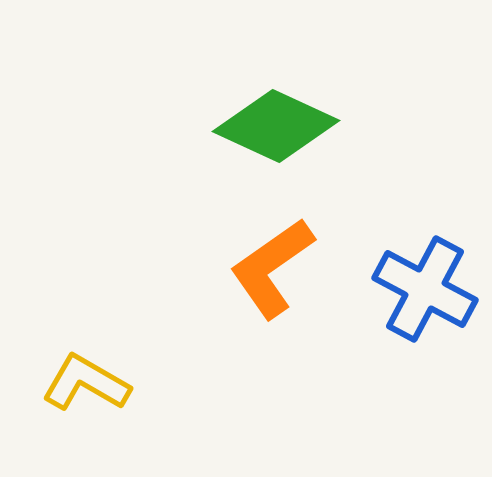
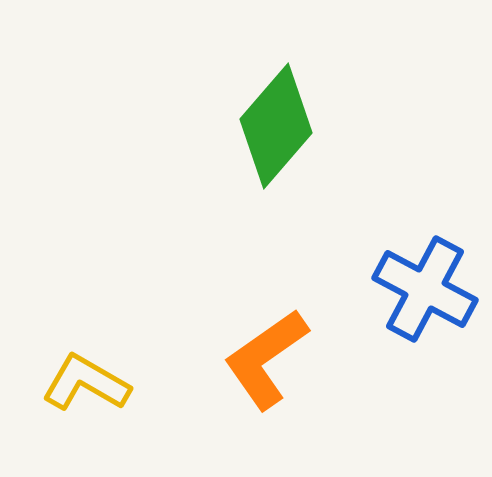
green diamond: rotated 74 degrees counterclockwise
orange L-shape: moved 6 px left, 91 px down
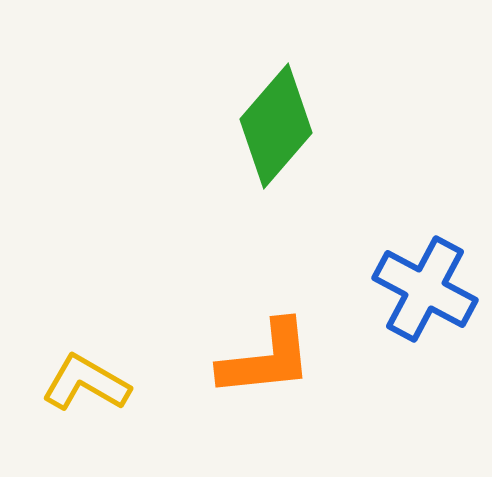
orange L-shape: rotated 151 degrees counterclockwise
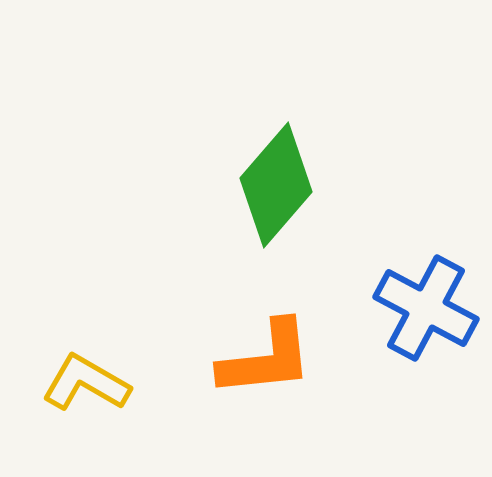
green diamond: moved 59 px down
blue cross: moved 1 px right, 19 px down
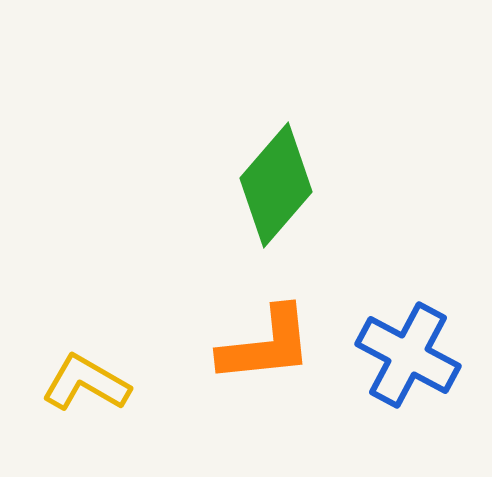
blue cross: moved 18 px left, 47 px down
orange L-shape: moved 14 px up
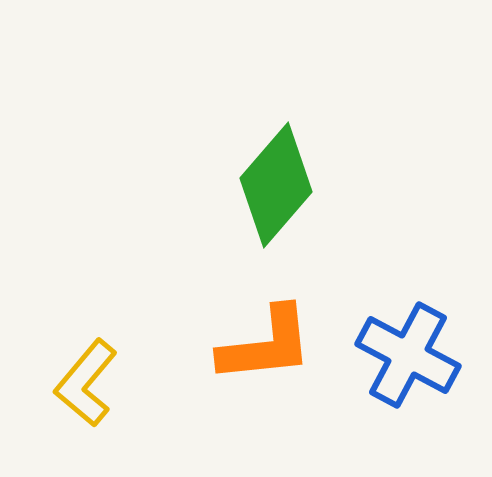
yellow L-shape: rotated 80 degrees counterclockwise
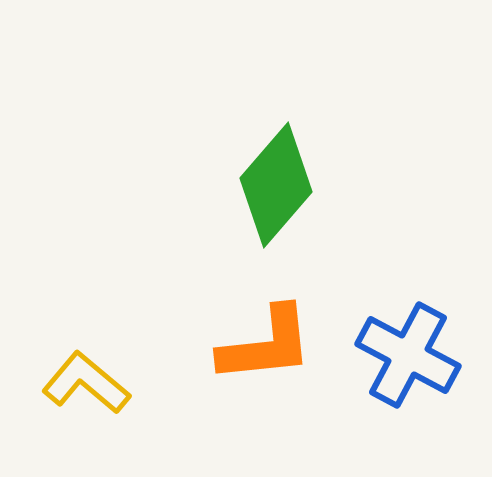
yellow L-shape: rotated 90 degrees clockwise
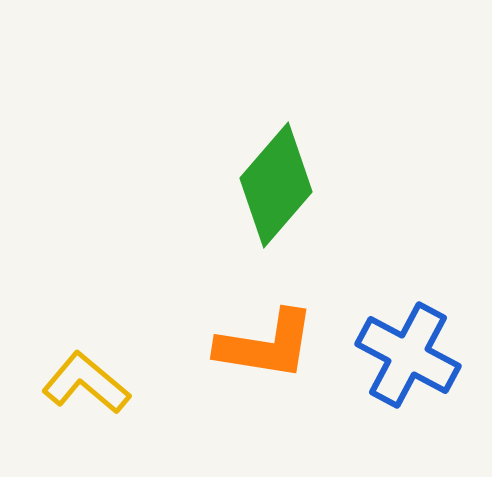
orange L-shape: rotated 15 degrees clockwise
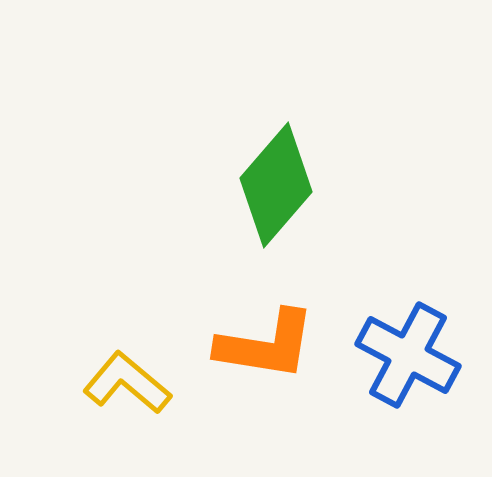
yellow L-shape: moved 41 px right
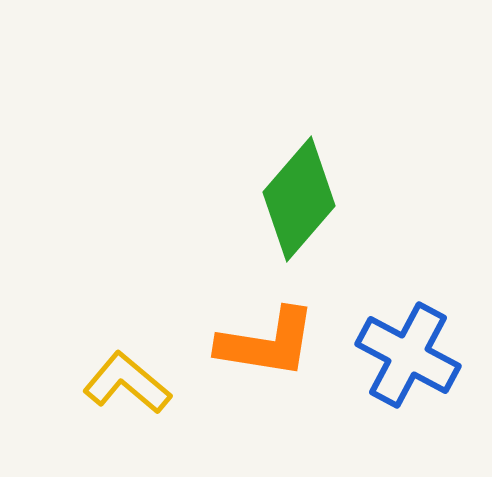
green diamond: moved 23 px right, 14 px down
orange L-shape: moved 1 px right, 2 px up
